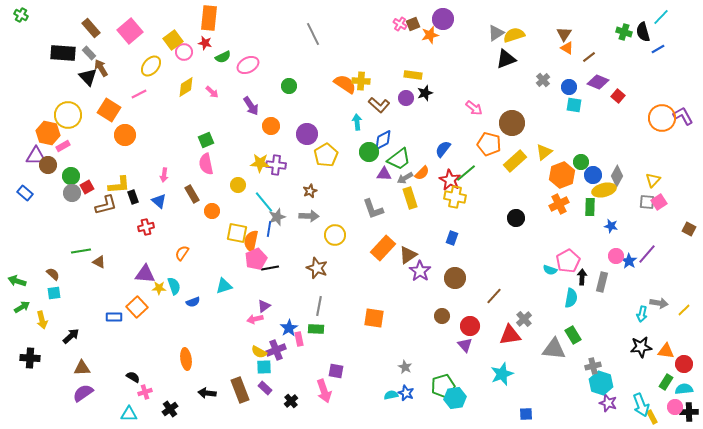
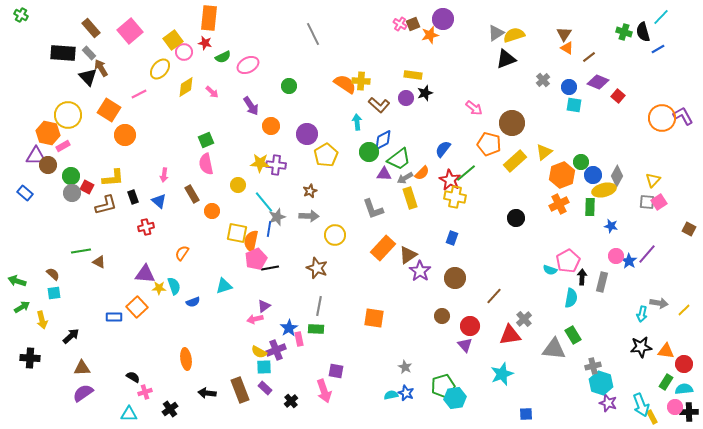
yellow ellipse at (151, 66): moved 9 px right, 3 px down
yellow L-shape at (119, 185): moved 6 px left, 7 px up
red square at (87, 187): rotated 32 degrees counterclockwise
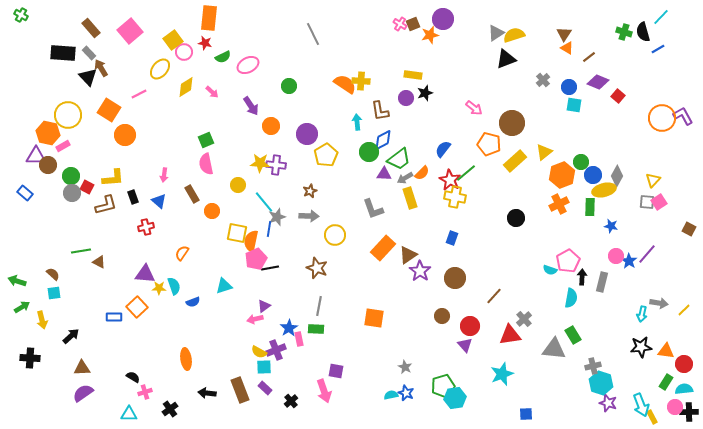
brown L-shape at (379, 105): moved 1 px right, 6 px down; rotated 40 degrees clockwise
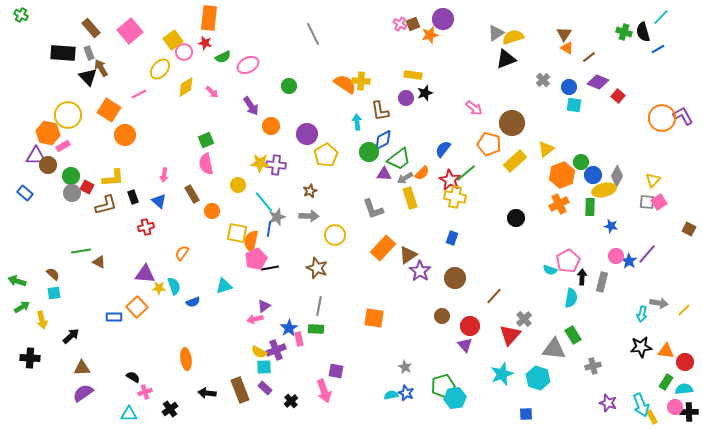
yellow semicircle at (514, 35): moved 1 px left, 2 px down
gray rectangle at (89, 53): rotated 24 degrees clockwise
yellow triangle at (544, 152): moved 2 px right, 3 px up
red triangle at (510, 335): rotated 40 degrees counterclockwise
red circle at (684, 364): moved 1 px right, 2 px up
cyan hexagon at (601, 383): moved 63 px left, 5 px up
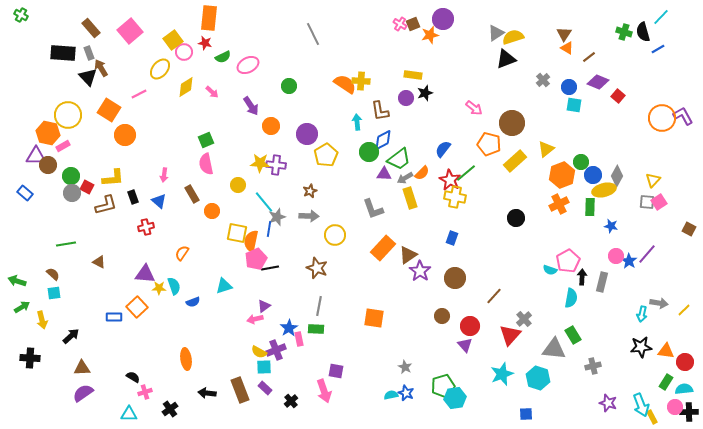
green line at (81, 251): moved 15 px left, 7 px up
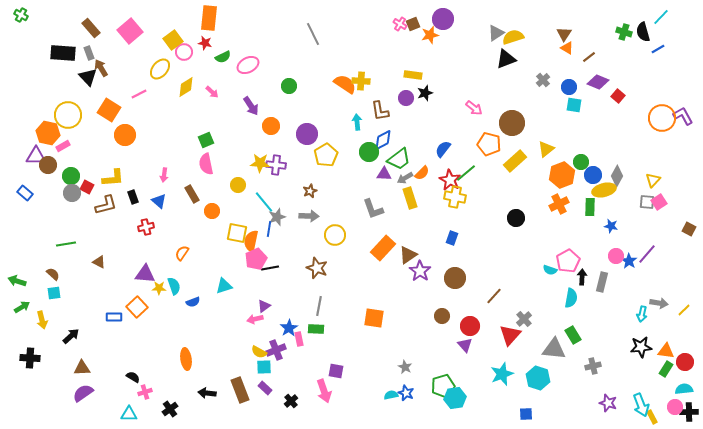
green rectangle at (666, 382): moved 13 px up
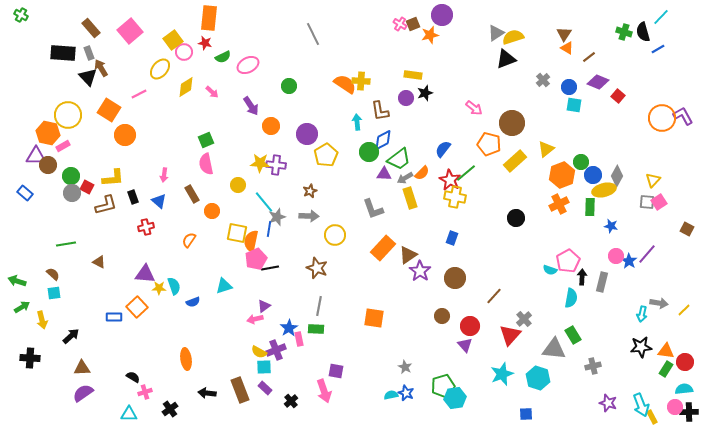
purple circle at (443, 19): moved 1 px left, 4 px up
brown square at (689, 229): moved 2 px left
orange semicircle at (182, 253): moved 7 px right, 13 px up
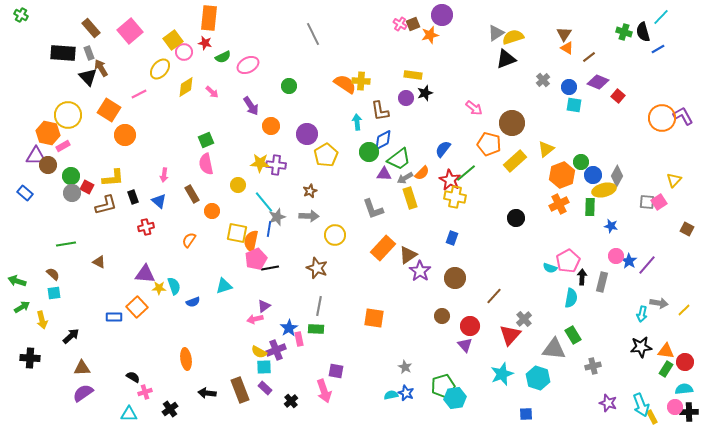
yellow triangle at (653, 180): moved 21 px right
purple line at (647, 254): moved 11 px down
cyan semicircle at (550, 270): moved 2 px up
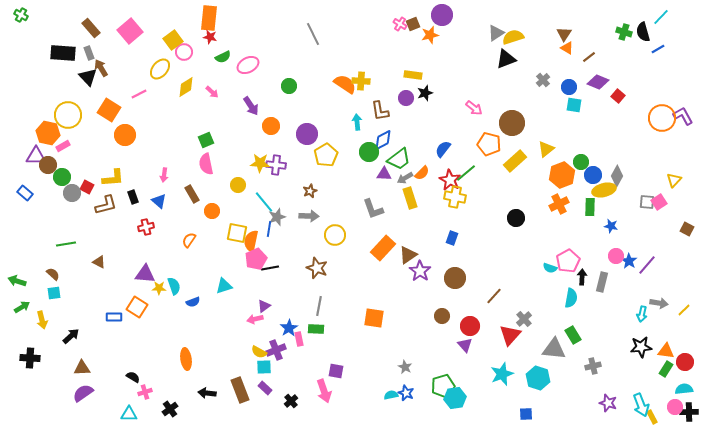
red star at (205, 43): moved 5 px right, 6 px up
green circle at (71, 176): moved 9 px left, 1 px down
orange square at (137, 307): rotated 15 degrees counterclockwise
